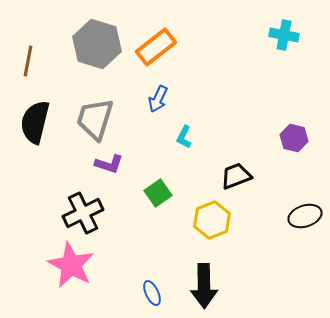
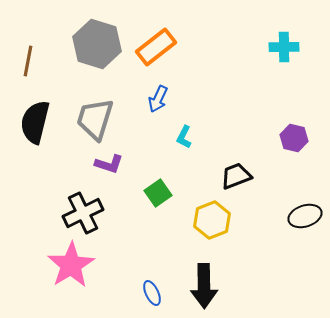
cyan cross: moved 12 px down; rotated 12 degrees counterclockwise
pink star: rotated 12 degrees clockwise
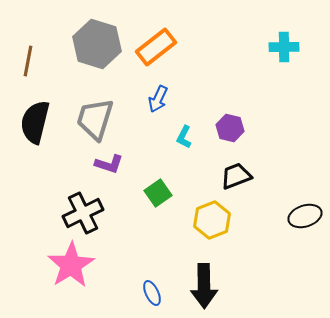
purple hexagon: moved 64 px left, 10 px up
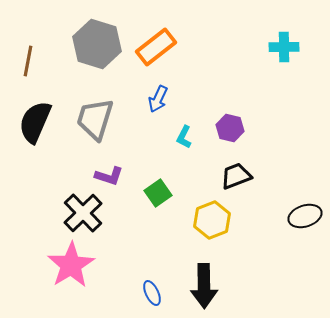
black semicircle: rotated 9 degrees clockwise
purple L-shape: moved 12 px down
black cross: rotated 18 degrees counterclockwise
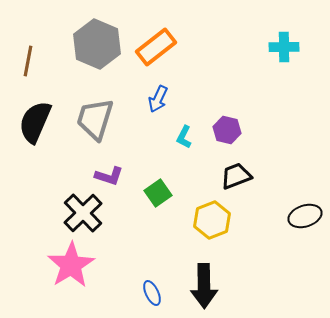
gray hexagon: rotated 6 degrees clockwise
purple hexagon: moved 3 px left, 2 px down
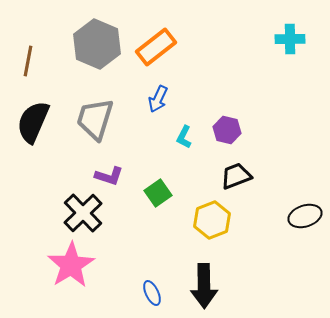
cyan cross: moved 6 px right, 8 px up
black semicircle: moved 2 px left
